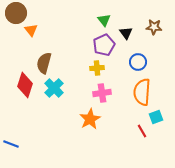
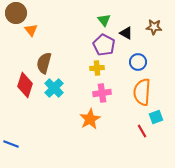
black triangle: rotated 24 degrees counterclockwise
purple pentagon: rotated 20 degrees counterclockwise
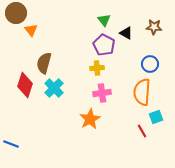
blue circle: moved 12 px right, 2 px down
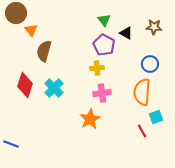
brown semicircle: moved 12 px up
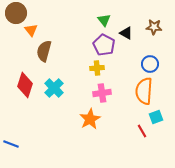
orange semicircle: moved 2 px right, 1 px up
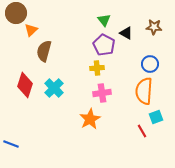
orange triangle: rotated 24 degrees clockwise
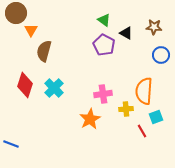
green triangle: rotated 16 degrees counterclockwise
orange triangle: rotated 16 degrees counterclockwise
blue circle: moved 11 px right, 9 px up
yellow cross: moved 29 px right, 41 px down
pink cross: moved 1 px right, 1 px down
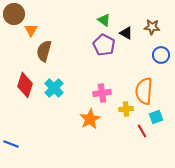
brown circle: moved 2 px left, 1 px down
brown star: moved 2 px left
pink cross: moved 1 px left, 1 px up
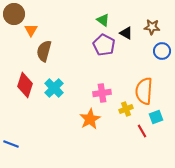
green triangle: moved 1 px left
blue circle: moved 1 px right, 4 px up
yellow cross: rotated 16 degrees counterclockwise
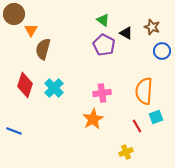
brown star: rotated 14 degrees clockwise
brown semicircle: moved 1 px left, 2 px up
yellow cross: moved 43 px down
orange star: moved 3 px right
red line: moved 5 px left, 5 px up
blue line: moved 3 px right, 13 px up
